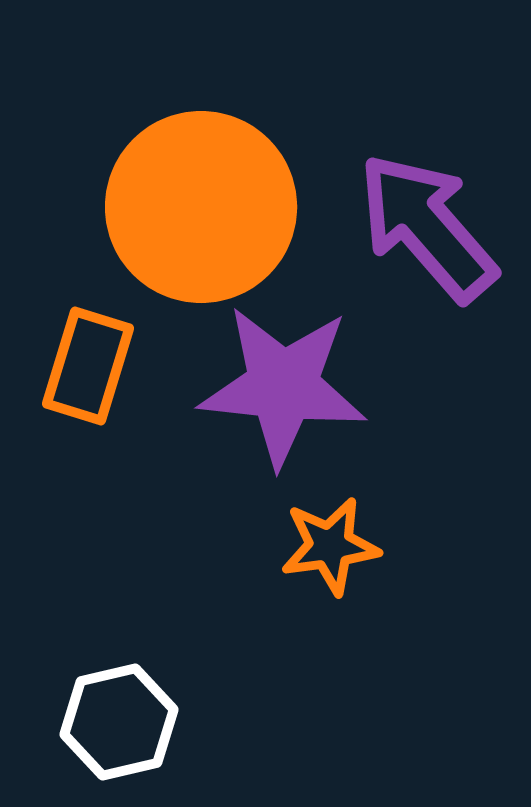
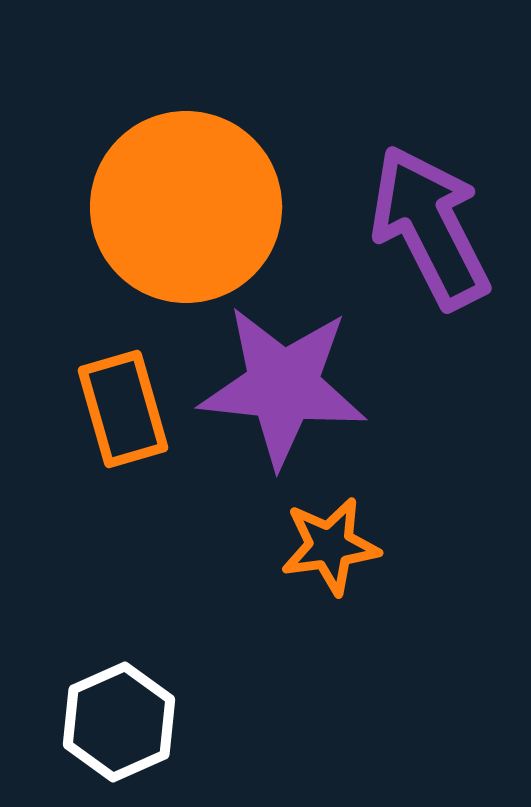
orange circle: moved 15 px left
purple arrow: moved 3 px right; rotated 14 degrees clockwise
orange rectangle: moved 35 px right, 43 px down; rotated 33 degrees counterclockwise
white hexagon: rotated 11 degrees counterclockwise
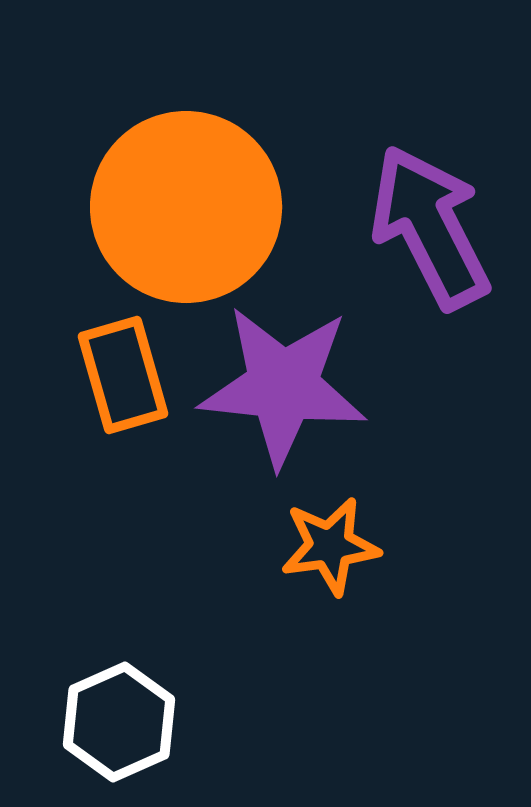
orange rectangle: moved 34 px up
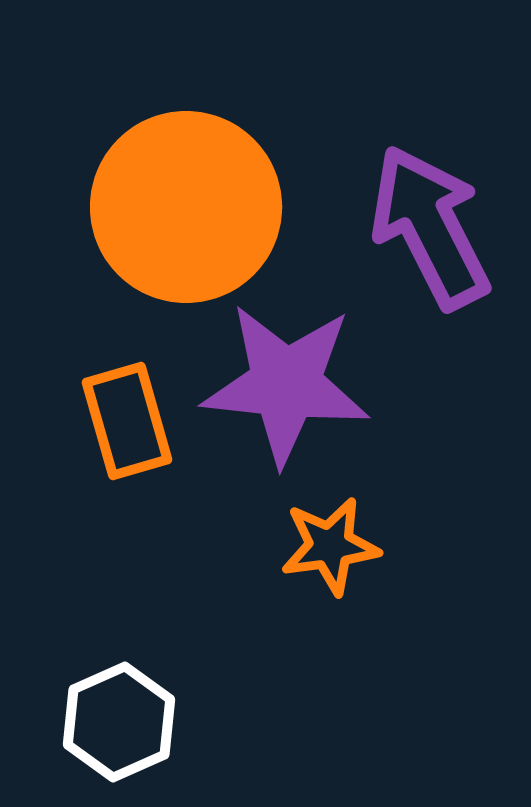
orange rectangle: moved 4 px right, 46 px down
purple star: moved 3 px right, 2 px up
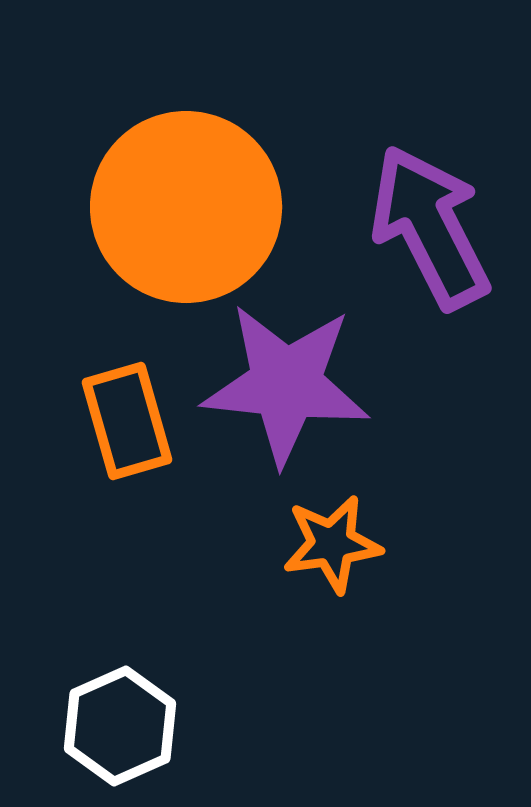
orange star: moved 2 px right, 2 px up
white hexagon: moved 1 px right, 4 px down
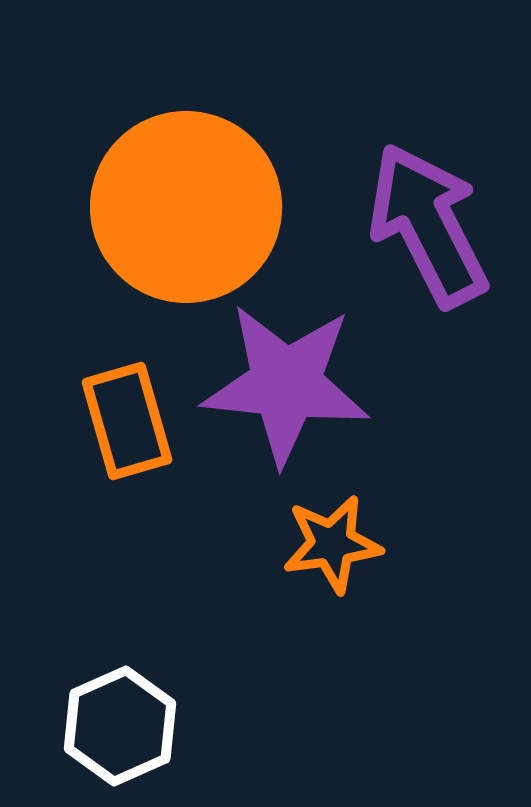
purple arrow: moved 2 px left, 2 px up
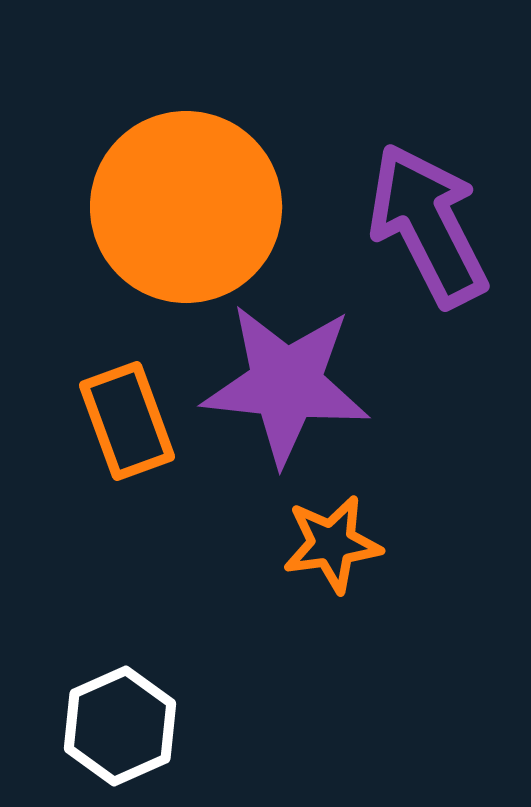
orange rectangle: rotated 4 degrees counterclockwise
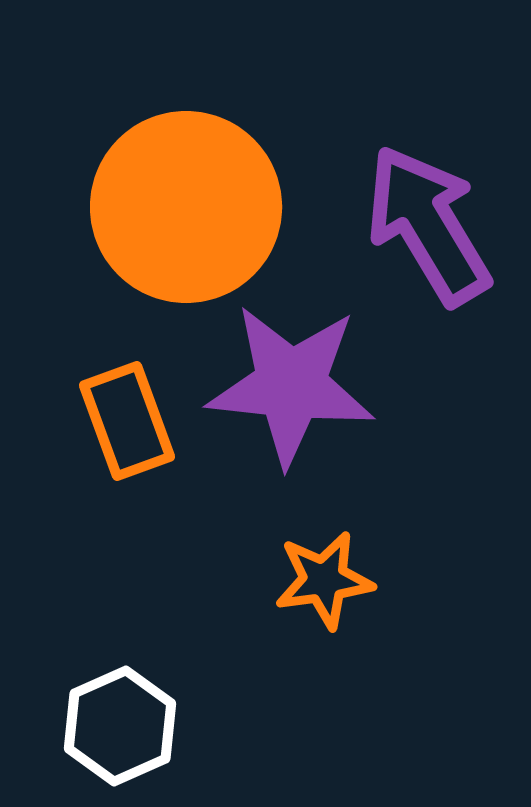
purple arrow: rotated 4 degrees counterclockwise
purple star: moved 5 px right, 1 px down
orange star: moved 8 px left, 36 px down
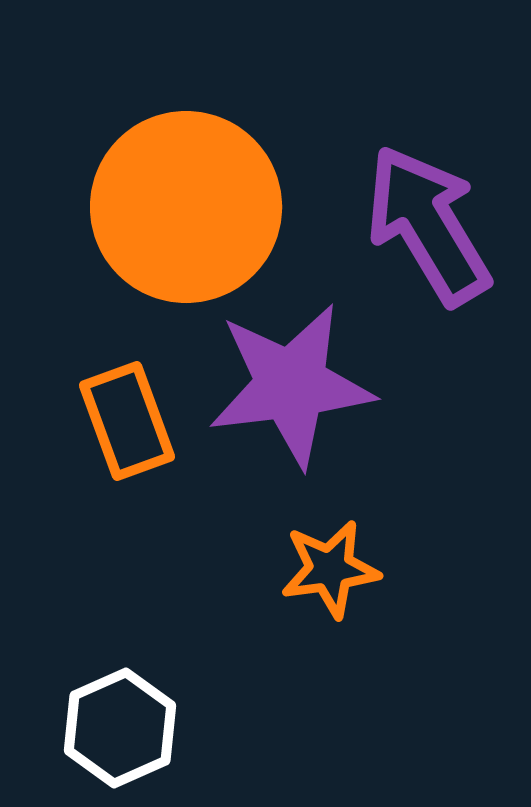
purple star: rotated 13 degrees counterclockwise
orange star: moved 6 px right, 11 px up
white hexagon: moved 2 px down
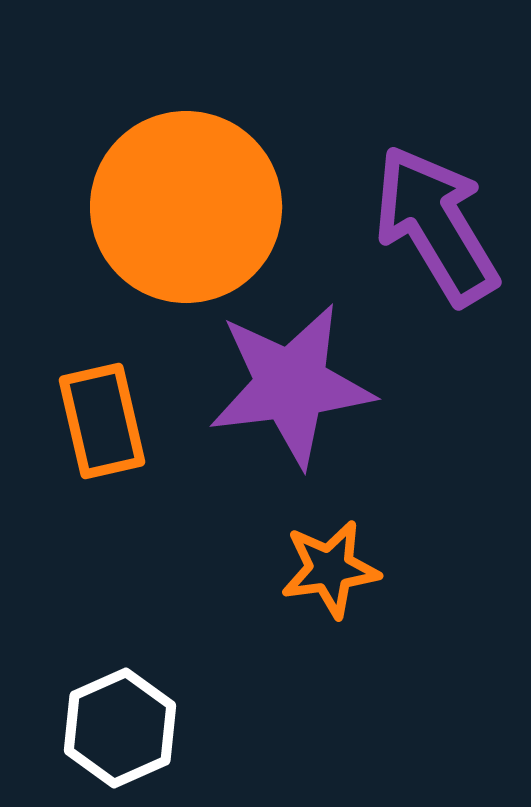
purple arrow: moved 8 px right
orange rectangle: moved 25 px left; rotated 7 degrees clockwise
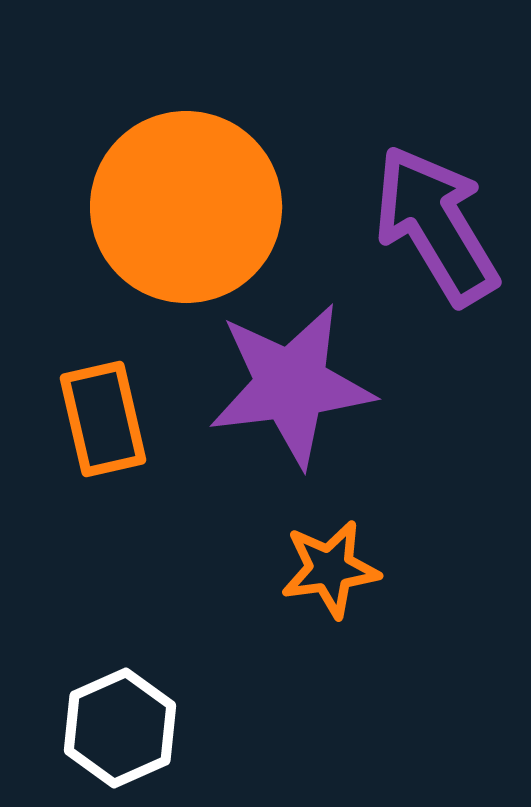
orange rectangle: moved 1 px right, 2 px up
